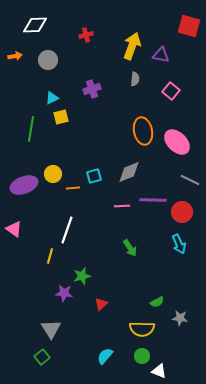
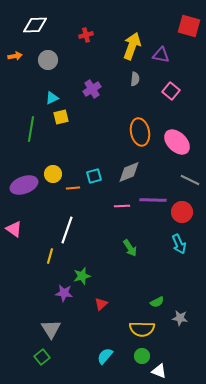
purple cross: rotated 12 degrees counterclockwise
orange ellipse: moved 3 px left, 1 px down
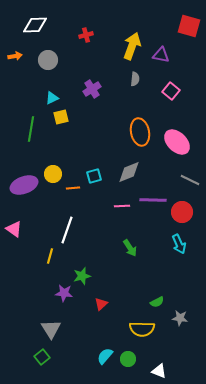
green circle: moved 14 px left, 3 px down
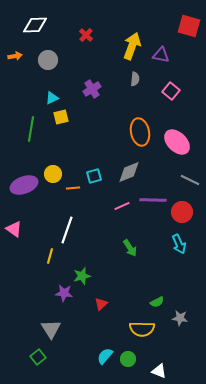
red cross: rotated 32 degrees counterclockwise
pink line: rotated 21 degrees counterclockwise
green square: moved 4 px left
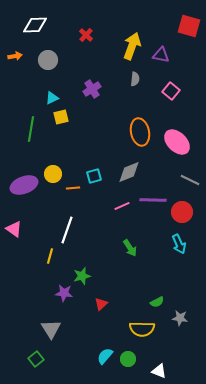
green square: moved 2 px left, 2 px down
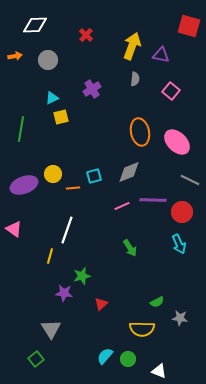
green line: moved 10 px left
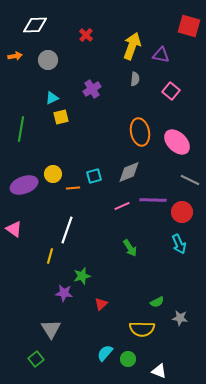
cyan semicircle: moved 3 px up
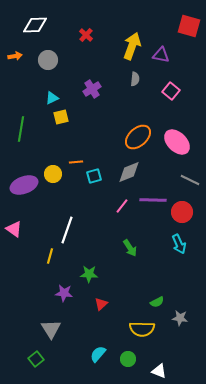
orange ellipse: moved 2 px left, 5 px down; rotated 60 degrees clockwise
orange line: moved 3 px right, 26 px up
pink line: rotated 28 degrees counterclockwise
green star: moved 7 px right, 2 px up; rotated 18 degrees clockwise
cyan semicircle: moved 7 px left, 1 px down
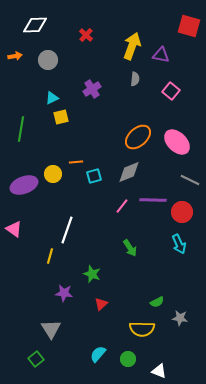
green star: moved 3 px right; rotated 18 degrees clockwise
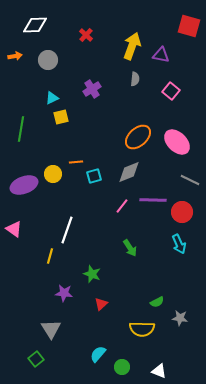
green circle: moved 6 px left, 8 px down
